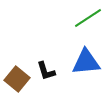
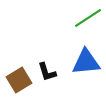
black L-shape: moved 1 px right, 1 px down
brown square: moved 2 px right, 1 px down; rotated 20 degrees clockwise
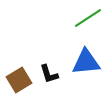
black L-shape: moved 2 px right, 2 px down
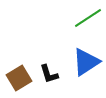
blue triangle: rotated 28 degrees counterclockwise
brown square: moved 2 px up
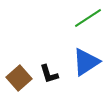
brown square: rotated 10 degrees counterclockwise
